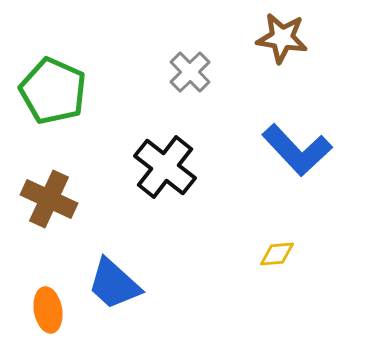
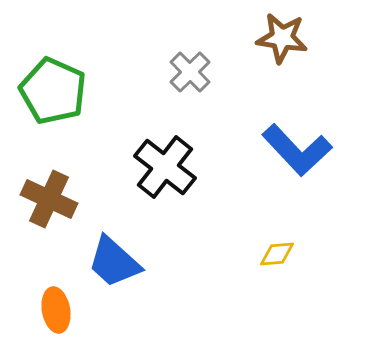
blue trapezoid: moved 22 px up
orange ellipse: moved 8 px right
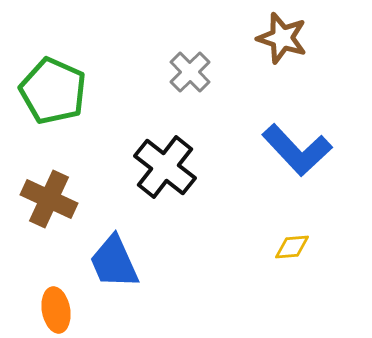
brown star: rotated 9 degrees clockwise
yellow diamond: moved 15 px right, 7 px up
blue trapezoid: rotated 24 degrees clockwise
